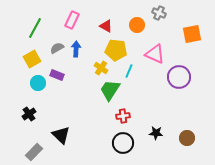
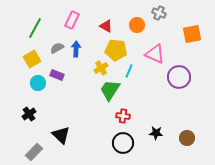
yellow cross: rotated 24 degrees clockwise
red cross: rotated 16 degrees clockwise
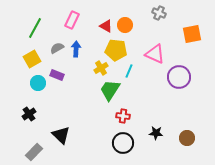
orange circle: moved 12 px left
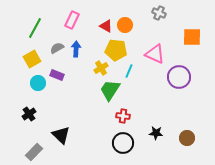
orange square: moved 3 px down; rotated 12 degrees clockwise
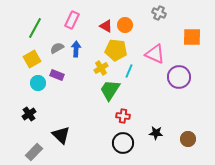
brown circle: moved 1 px right, 1 px down
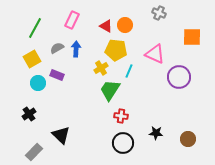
red cross: moved 2 px left
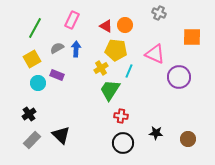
gray rectangle: moved 2 px left, 12 px up
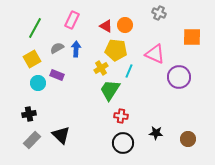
black cross: rotated 24 degrees clockwise
